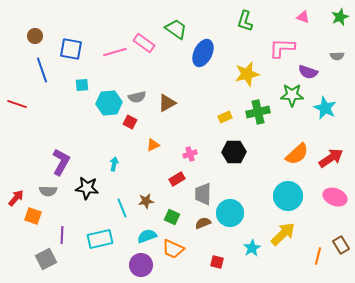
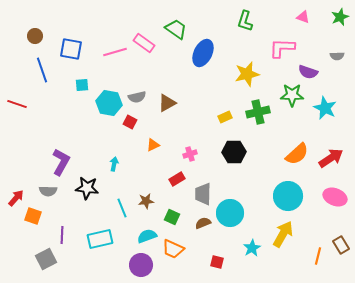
cyan hexagon at (109, 103): rotated 15 degrees clockwise
yellow arrow at (283, 234): rotated 16 degrees counterclockwise
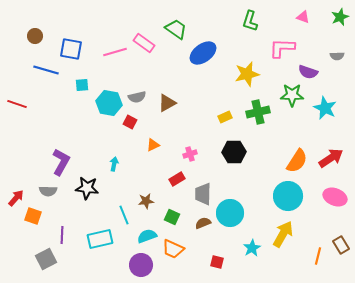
green L-shape at (245, 21): moved 5 px right
blue ellipse at (203, 53): rotated 28 degrees clockwise
blue line at (42, 70): moved 4 px right; rotated 55 degrees counterclockwise
orange semicircle at (297, 154): moved 7 px down; rotated 15 degrees counterclockwise
cyan line at (122, 208): moved 2 px right, 7 px down
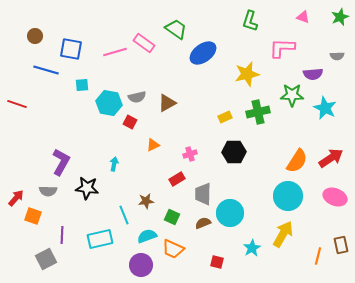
purple semicircle at (308, 72): moved 5 px right, 2 px down; rotated 24 degrees counterclockwise
brown rectangle at (341, 245): rotated 18 degrees clockwise
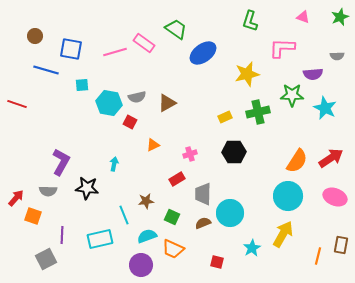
brown rectangle at (341, 245): rotated 24 degrees clockwise
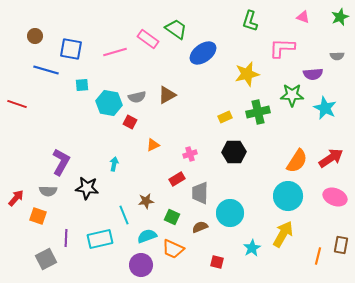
pink rectangle at (144, 43): moved 4 px right, 4 px up
brown triangle at (167, 103): moved 8 px up
gray trapezoid at (203, 194): moved 3 px left, 1 px up
orange square at (33, 216): moved 5 px right
brown semicircle at (203, 223): moved 3 px left, 4 px down
purple line at (62, 235): moved 4 px right, 3 px down
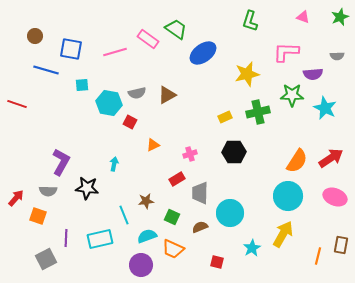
pink L-shape at (282, 48): moved 4 px right, 4 px down
gray semicircle at (137, 97): moved 4 px up
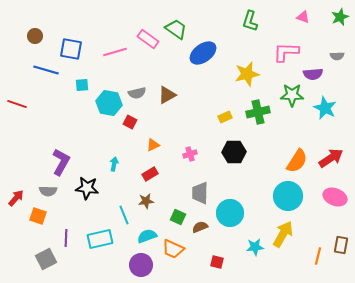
red rectangle at (177, 179): moved 27 px left, 5 px up
green square at (172, 217): moved 6 px right
cyan star at (252, 248): moved 3 px right, 1 px up; rotated 24 degrees clockwise
